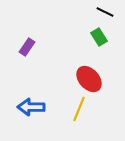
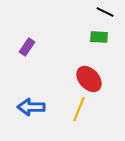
green rectangle: rotated 54 degrees counterclockwise
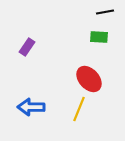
black line: rotated 36 degrees counterclockwise
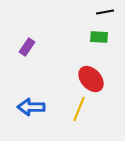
red ellipse: moved 2 px right
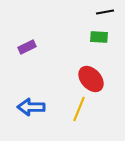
purple rectangle: rotated 30 degrees clockwise
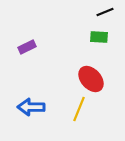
black line: rotated 12 degrees counterclockwise
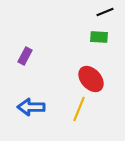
purple rectangle: moved 2 px left, 9 px down; rotated 36 degrees counterclockwise
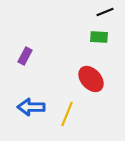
yellow line: moved 12 px left, 5 px down
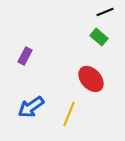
green rectangle: rotated 36 degrees clockwise
blue arrow: rotated 36 degrees counterclockwise
yellow line: moved 2 px right
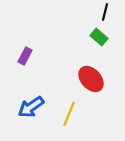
black line: rotated 54 degrees counterclockwise
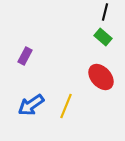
green rectangle: moved 4 px right
red ellipse: moved 10 px right, 2 px up
blue arrow: moved 2 px up
yellow line: moved 3 px left, 8 px up
